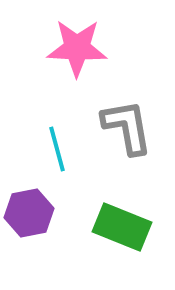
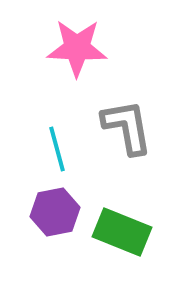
purple hexagon: moved 26 px right, 1 px up
green rectangle: moved 5 px down
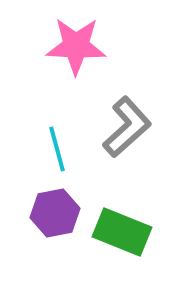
pink star: moved 1 px left, 2 px up
gray L-shape: rotated 58 degrees clockwise
purple hexagon: moved 1 px down
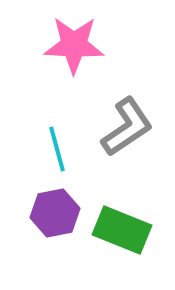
pink star: moved 2 px left, 1 px up
gray L-shape: rotated 8 degrees clockwise
green rectangle: moved 2 px up
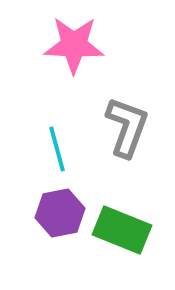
gray L-shape: rotated 36 degrees counterclockwise
purple hexagon: moved 5 px right
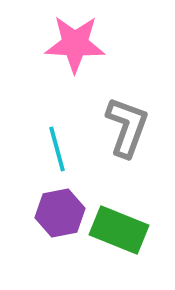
pink star: moved 1 px right, 1 px up
green rectangle: moved 3 px left
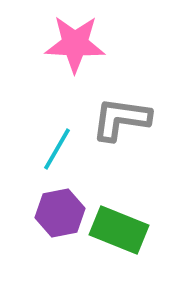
gray L-shape: moved 6 px left, 8 px up; rotated 102 degrees counterclockwise
cyan line: rotated 45 degrees clockwise
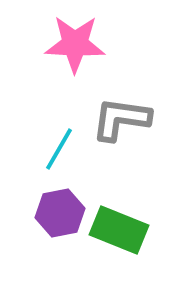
cyan line: moved 2 px right
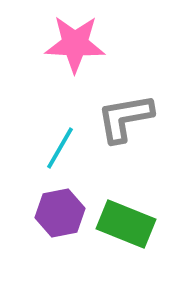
gray L-shape: moved 4 px right, 1 px up; rotated 18 degrees counterclockwise
cyan line: moved 1 px right, 1 px up
green rectangle: moved 7 px right, 6 px up
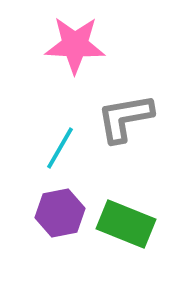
pink star: moved 1 px down
